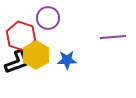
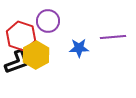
purple circle: moved 3 px down
blue star: moved 12 px right, 12 px up
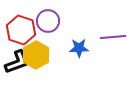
red hexagon: moved 6 px up
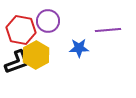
red hexagon: rotated 8 degrees counterclockwise
purple line: moved 5 px left, 7 px up
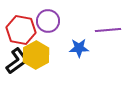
black L-shape: moved 1 px up; rotated 16 degrees counterclockwise
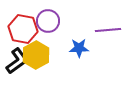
red hexagon: moved 2 px right, 1 px up
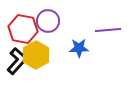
black L-shape: rotated 12 degrees counterclockwise
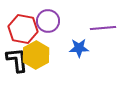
purple line: moved 5 px left, 2 px up
black L-shape: moved 1 px up; rotated 48 degrees counterclockwise
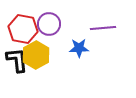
purple circle: moved 1 px right, 3 px down
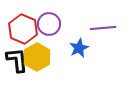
red hexagon: rotated 12 degrees clockwise
blue star: rotated 24 degrees counterclockwise
yellow hexagon: moved 1 px right, 2 px down
